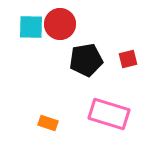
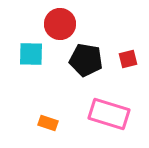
cyan square: moved 27 px down
black pentagon: rotated 20 degrees clockwise
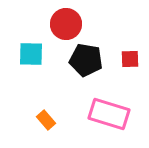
red circle: moved 6 px right
red square: moved 2 px right; rotated 12 degrees clockwise
orange rectangle: moved 2 px left, 3 px up; rotated 30 degrees clockwise
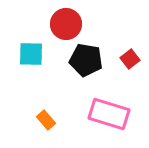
red square: rotated 36 degrees counterclockwise
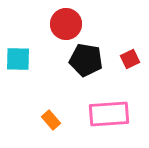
cyan square: moved 13 px left, 5 px down
red square: rotated 12 degrees clockwise
pink rectangle: rotated 21 degrees counterclockwise
orange rectangle: moved 5 px right
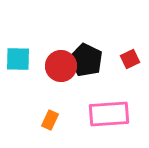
red circle: moved 5 px left, 42 px down
black pentagon: rotated 16 degrees clockwise
orange rectangle: moved 1 px left; rotated 66 degrees clockwise
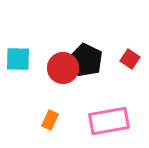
red square: rotated 30 degrees counterclockwise
red circle: moved 2 px right, 2 px down
pink rectangle: moved 7 px down; rotated 6 degrees counterclockwise
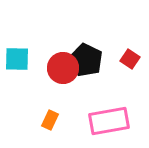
cyan square: moved 1 px left
